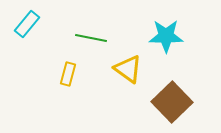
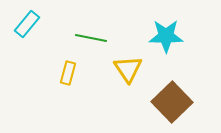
yellow triangle: rotated 20 degrees clockwise
yellow rectangle: moved 1 px up
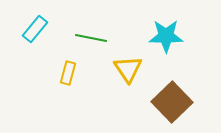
cyan rectangle: moved 8 px right, 5 px down
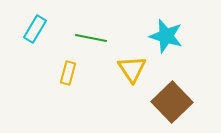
cyan rectangle: rotated 8 degrees counterclockwise
cyan star: rotated 16 degrees clockwise
yellow triangle: moved 4 px right
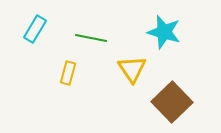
cyan star: moved 2 px left, 4 px up
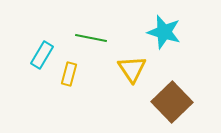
cyan rectangle: moved 7 px right, 26 px down
yellow rectangle: moved 1 px right, 1 px down
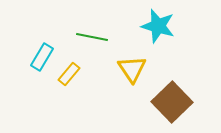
cyan star: moved 6 px left, 6 px up
green line: moved 1 px right, 1 px up
cyan rectangle: moved 2 px down
yellow rectangle: rotated 25 degrees clockwise
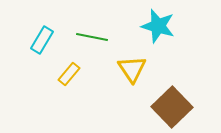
cyan rectangle: moved 17 px up
brown square: moved 5 px down
